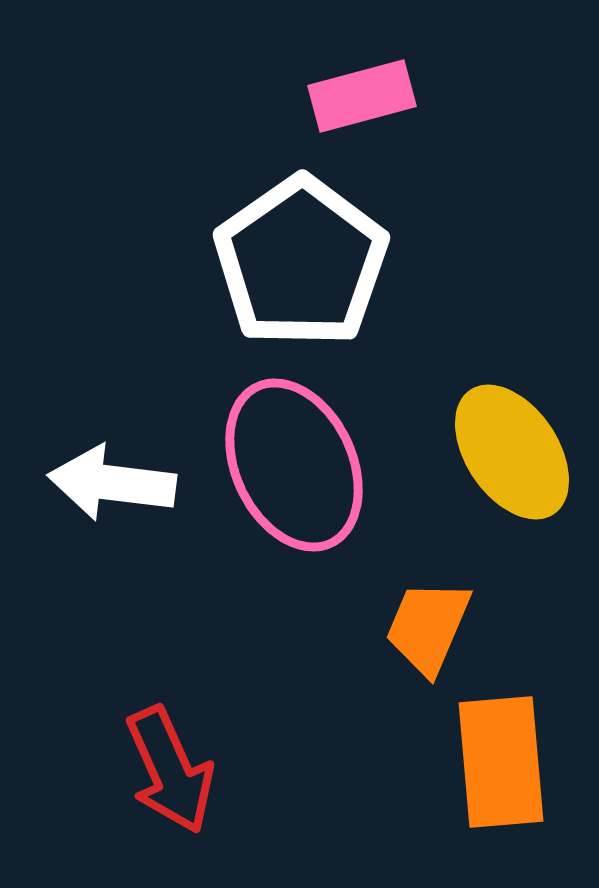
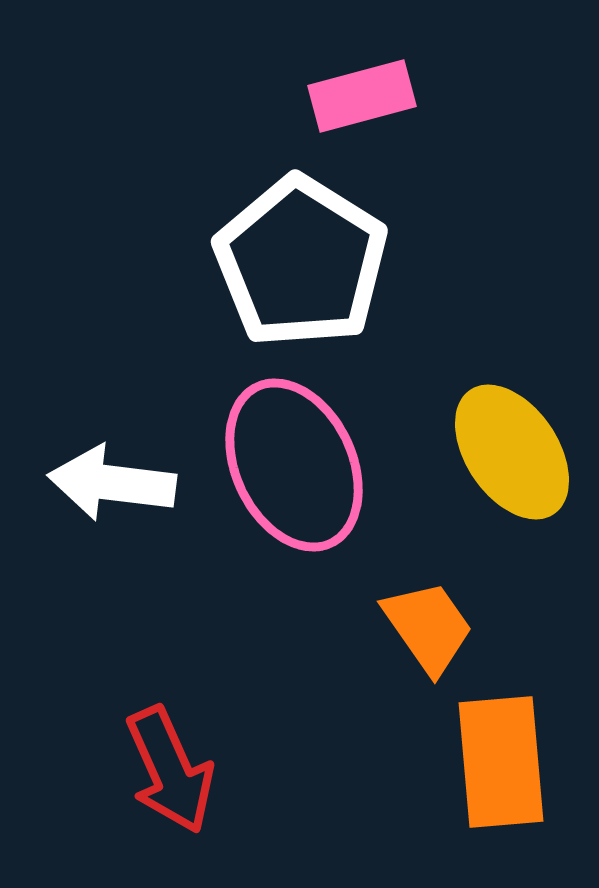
white pentagon: rotated 5 degrees counterclockwise
orange trapezoid: rotated 122 degrees clockwise
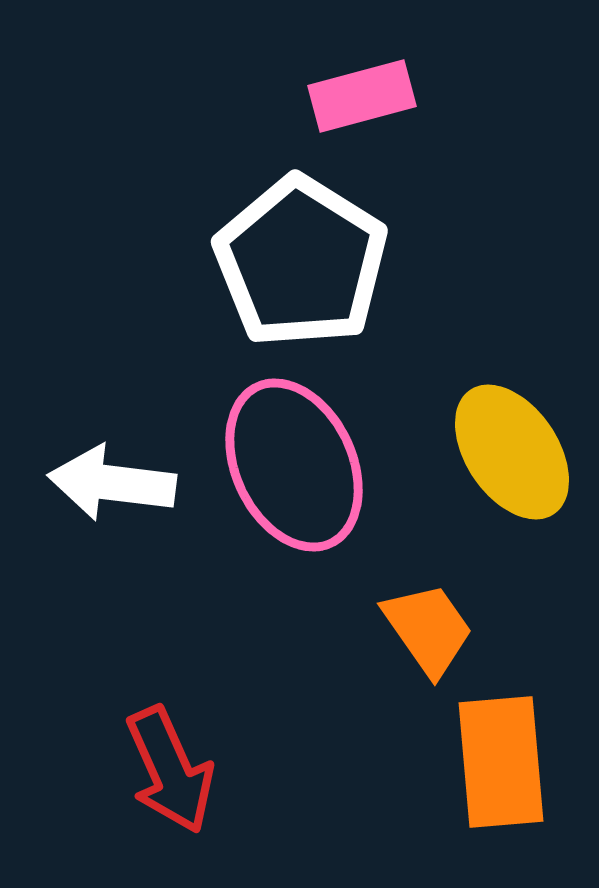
orange trapezoid: moved 2 px down
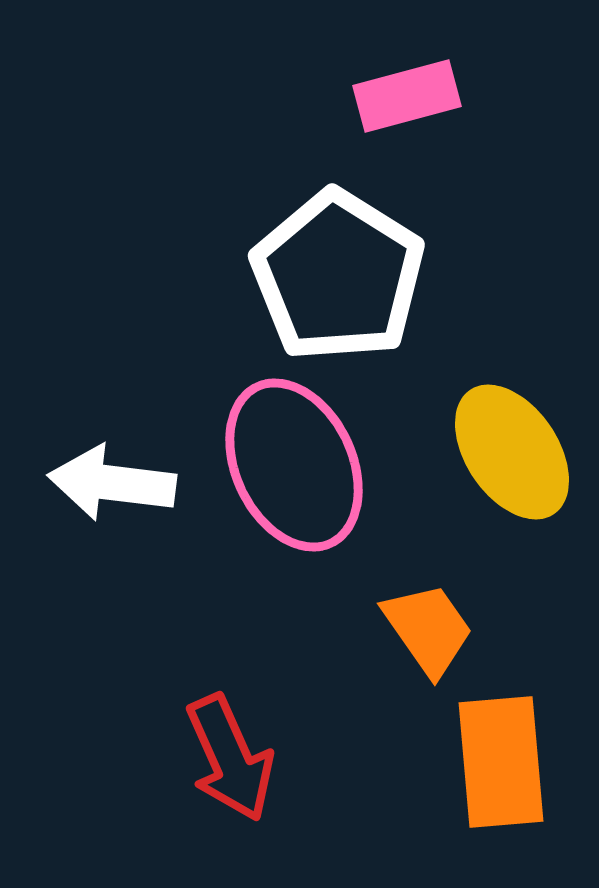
pink rectangle: moved 45 px right
white pentagon: moved 37 px right, 14 px down
red arrow: moved 60 px right, 12 px up
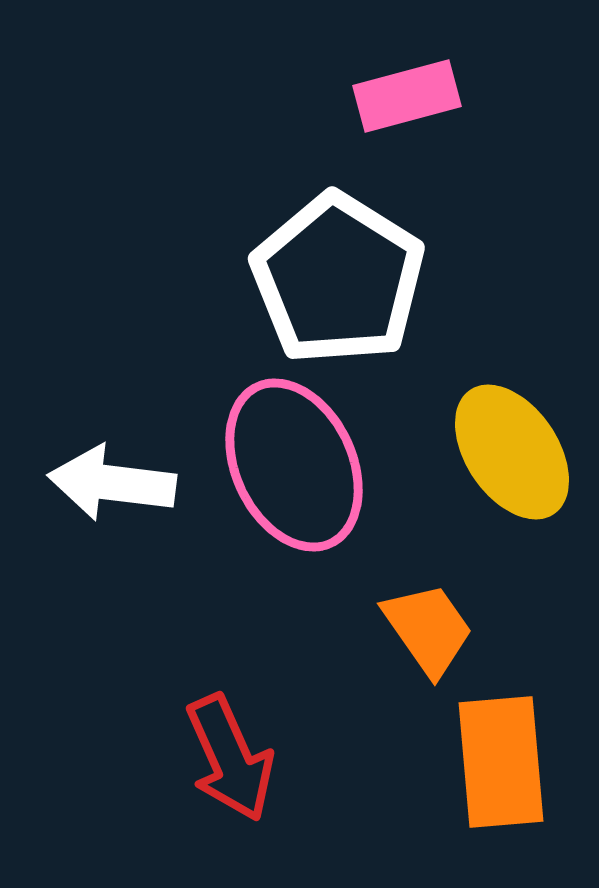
white pentagon: moved 3 px down
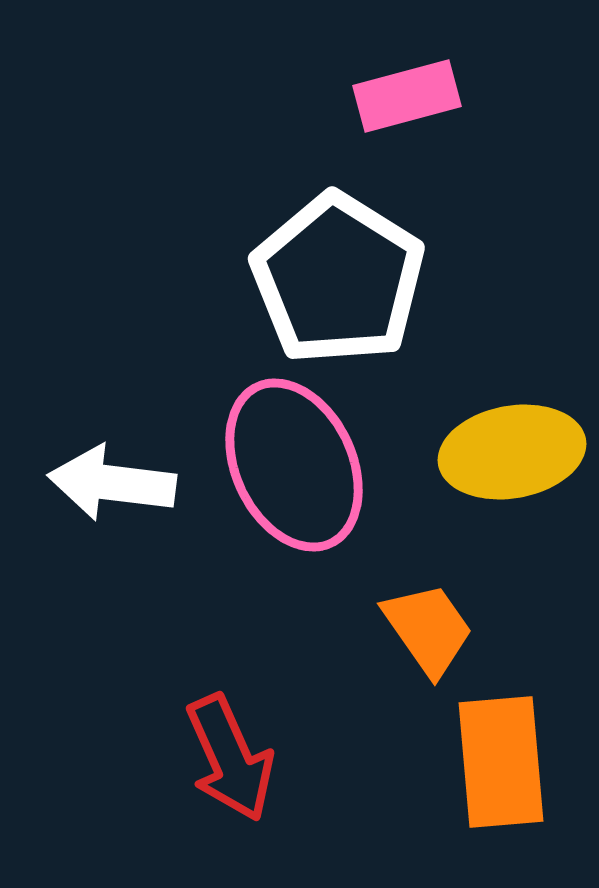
yellow ellipse: rotated 66 degrees counterclockwise
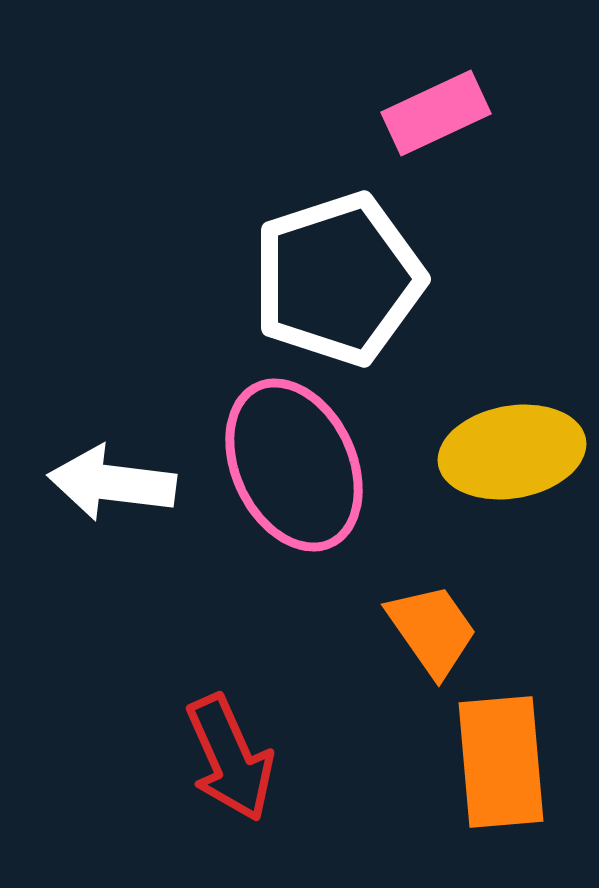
pink rectangle: moved 29 px right, 17 px down; rotated 10 degrees counterclockwise
white pentagon: rotated 22 degrees clockwise
orange trapezoid: moved 4 px right, 1 px down
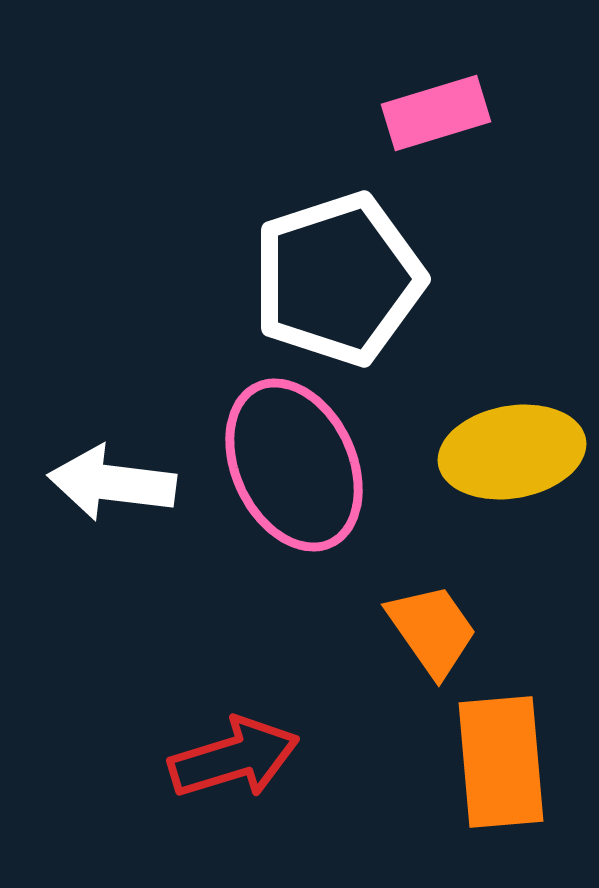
pink rectangle: rotated 8 degrees clockwise
red arrow: moved 4 px right; rotated 83 degrees counterclockwise
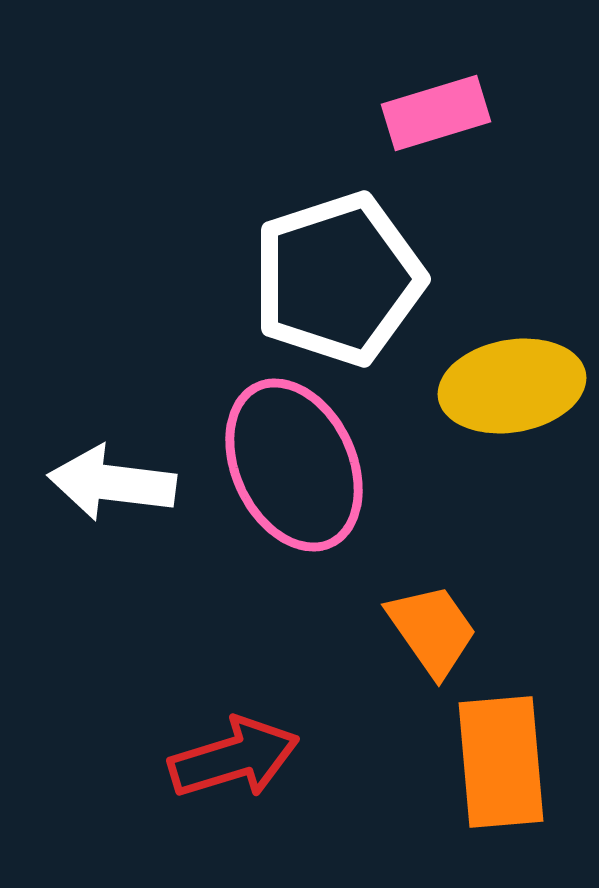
yellow ellipse: moved 66 px up
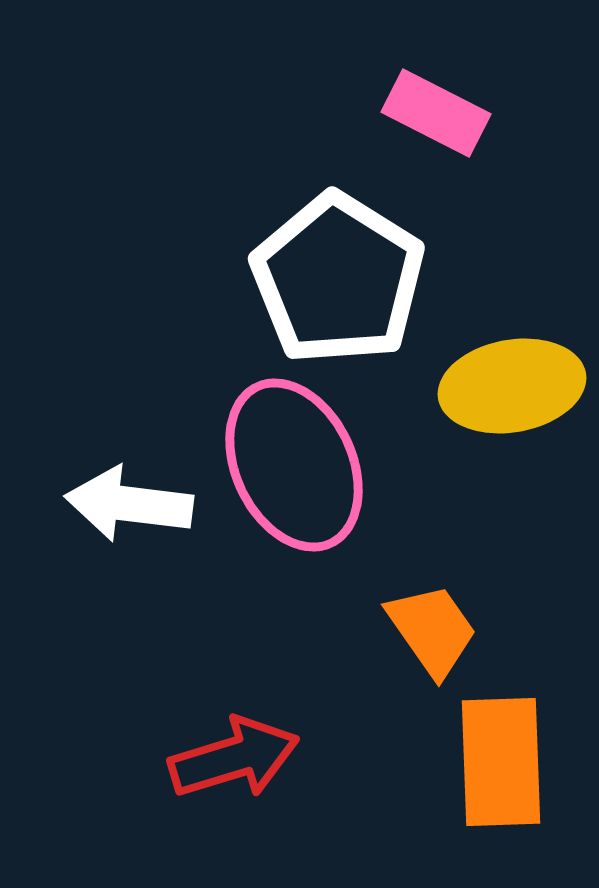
pink rectangle: rotated 44 degrees clockwise
white pentagon: rotated 22 degrees counterclockwise
white arrow: moved 17 px right, 21 px down
orange rectangle: rotated 3 degrees clockwise
